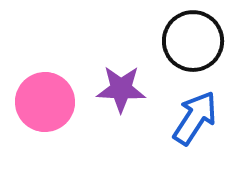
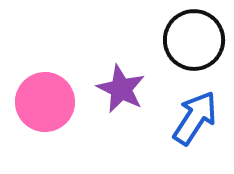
black circle: moved 1 px right, 1 px up
purple star: rotated 24 degrees clockwise
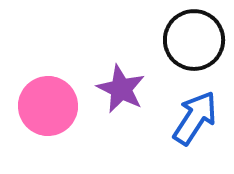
pink circle: moved 3 px right, 4 px down
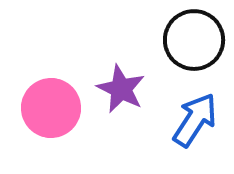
pink circle: moved 3 px right, 2 px down
blue arrow: moved 2 px down
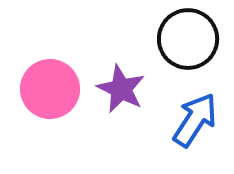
black circle: moved 6 px left, 1 px up
pink circle: moved 1 px left, 19 px up
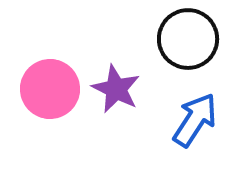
purple star: moved 5 px left
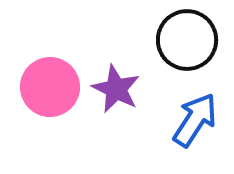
black circle: moved 1 px left, 1 px down
pink circle: moved 2 px up
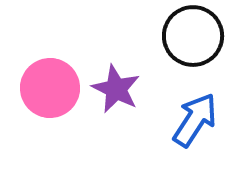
black circle: moved 6 px right, 4 px up
pink circle: moved 1 px down
